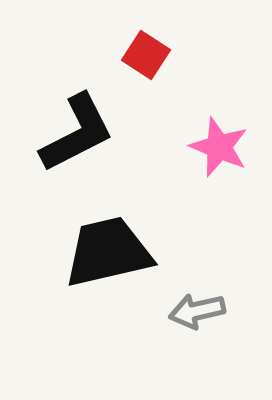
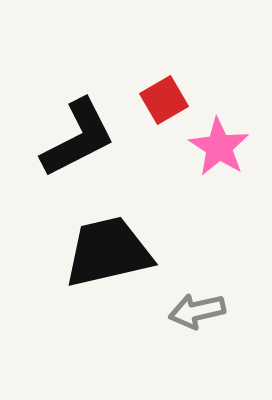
red square: moved 18 px right, 45 px down; rotated 27 degrees clockwise
black L-shape: moved 1 px right, 5 px down
pink star: rotated 10 degrees clockwise
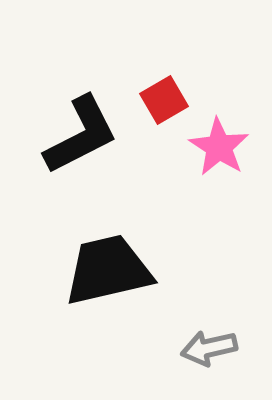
black L-shape: moved 3 px right, 3 px up
black trapezoid: moved 18 px down
gray arrow: moved 12 px right, 37 px down
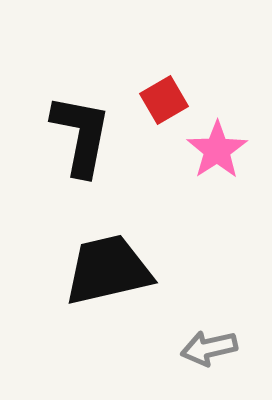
black L-shape: rotated 52 degrees counterclockwise
pink star: moved 2 px left, 3 px down; rotated 6 degrees clockwise
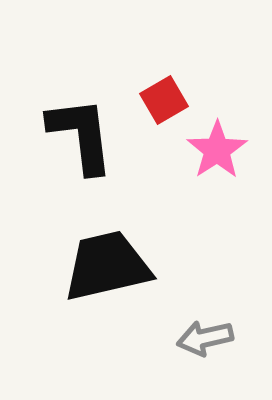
black L-shape: rotated 18 degrees counterclockwise
black trapezoid: moved 1 px left, 4 px up
gray arrow: moved 4 px left, 10 px up
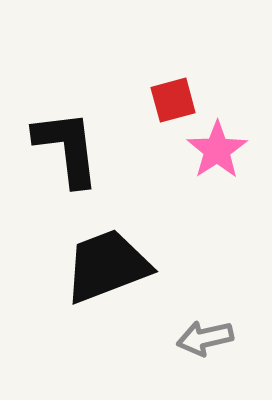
red square: moved 9 px right; rotated 15 degrees clockwise
black L-shape: moved 14 px left, 13 px down
black trapezoid: rotated 8 degrees counterclockwise
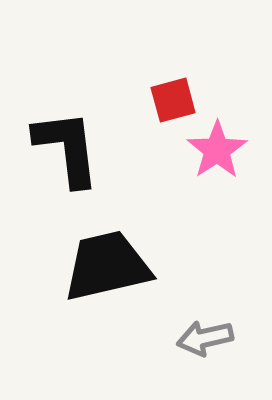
black trapezoid: rotated 8 degrees clockwise
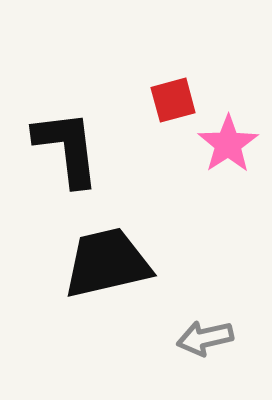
pink star: moved 11 px right, 6 px up
black trapezoid: moved 3 px up
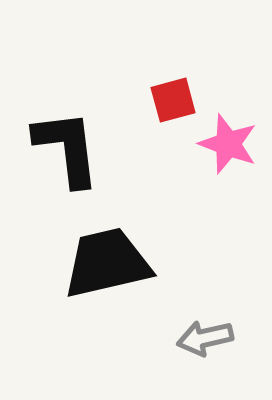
pink star: rotated 18 degrees counterclockwise
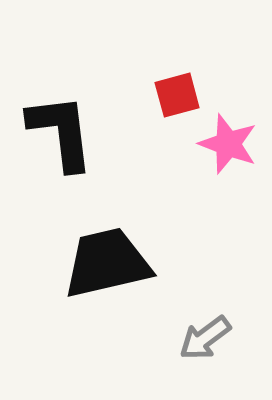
red square: moved 4 px right, 5 px up
black L-shape: moved 6 px left, 16 px up
gray arrow: rotated 24 degrees counterclockwise
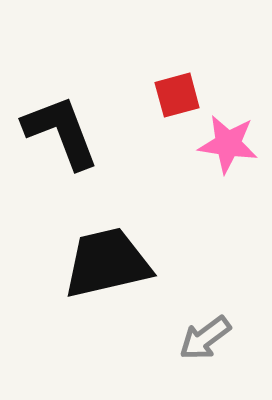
black L-shape: rotated 14 degrees counterclockwise
pink star: rotated 12 degrees counterclockwise
